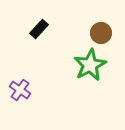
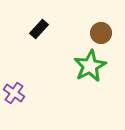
green star: moved 1 px down
purple cross: moved 6 px left, 3 px down
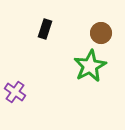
black rectangle: moved 6 px right; rotated 24 degrees counterclockwise
purple cross: moved 1 px right, 1 px up
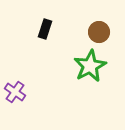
brown circle: moved 2 px left, 1 px up
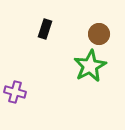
brown circle: moved 2 px down
purple cross: rotated 20 degrees counterclockwise
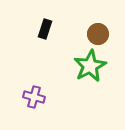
brown circle: moved 1 px left
purple cross: moved 19 px right, 5 px down
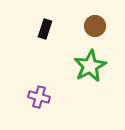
brown circle: moved 3 px left, 8 px up
purple cross: moved 5 px right
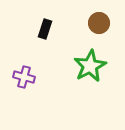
brown circle: moved 4 px right, 3 px up
purple cross: moved 15 px left, 20 px up
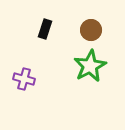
brown circle: moved 8 px left, 7 px down
purple cross: moved 2 px down
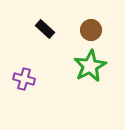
black rectangle: rotated 66 degrees counterclockwise
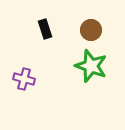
black rectangle: rotated 30 degrees clockwise
green star: moved 1 px right; rotated 24 degrees counterclockwise
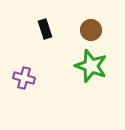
purple cross: moved 1 px up
